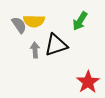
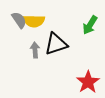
green arrow: moved 10 px right, 4 px down
gray semicircle: moved 5 px up
black triangle: moved 1 px up
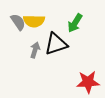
gray semicircle: moved 1 px left, 2 px down
green arrow: moved 15 px left, 2 px up
gray arrow: rotated 21 degrees clockwise
red star: rotated 30 degrees clockwise
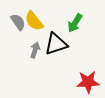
yellow semicircle: rotated 50 degrees clockwise
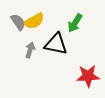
yellow semicircle: rotated 80 degrees counterclockwise
black triangle: rotated 30 degrees clockwise
gray arrow: moved 5 px left
red star: moved 6 px up
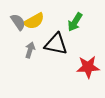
green arrow: moved 1 px up
red star: moved 9 px up
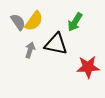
yellow semicircle: rotated 25 degrees counterclockwise
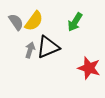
gray semicircle: moved 2 px left
black triangle: moved 8 px left, 3 px down; rotated 35 degrees counterclockwise
red star: moved 1 px right, 1 px down; rotated 20 degrees clockwise
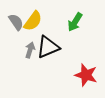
yellow semicircle: moved 1 px left
red star: moved 3 px left, 7 px down
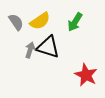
yellow semicircle: moved 7 px right; rotated 20 degrees clockwise
black triangle: rotated 40 degrees clockwise
red star: rotated 10 degrees clockwise
